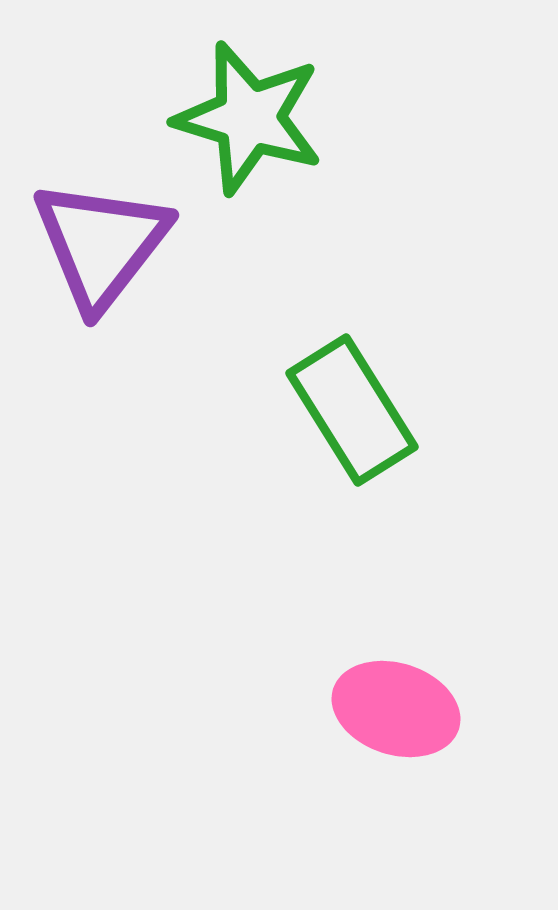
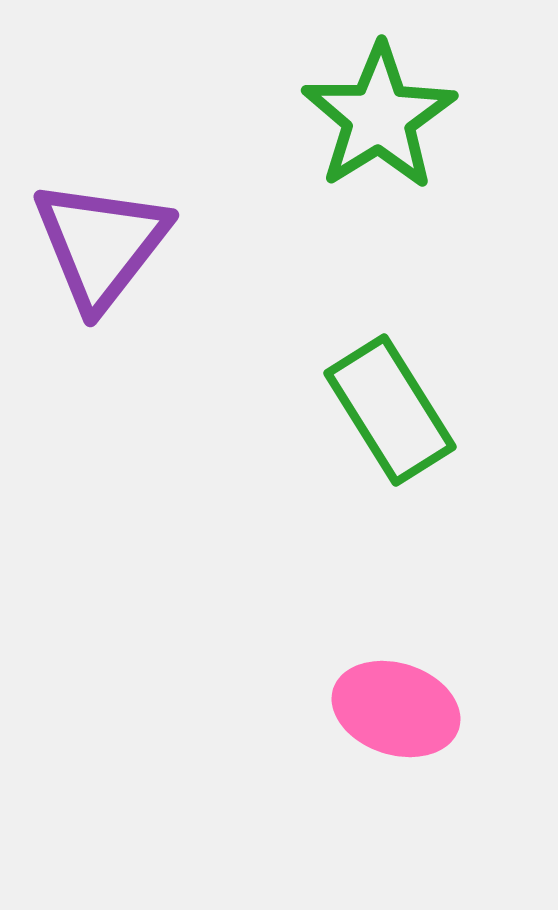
green star: moved 130 px right, 1 px up; rotated 23 degrees clockwise
green rectangle: moved 38 px right
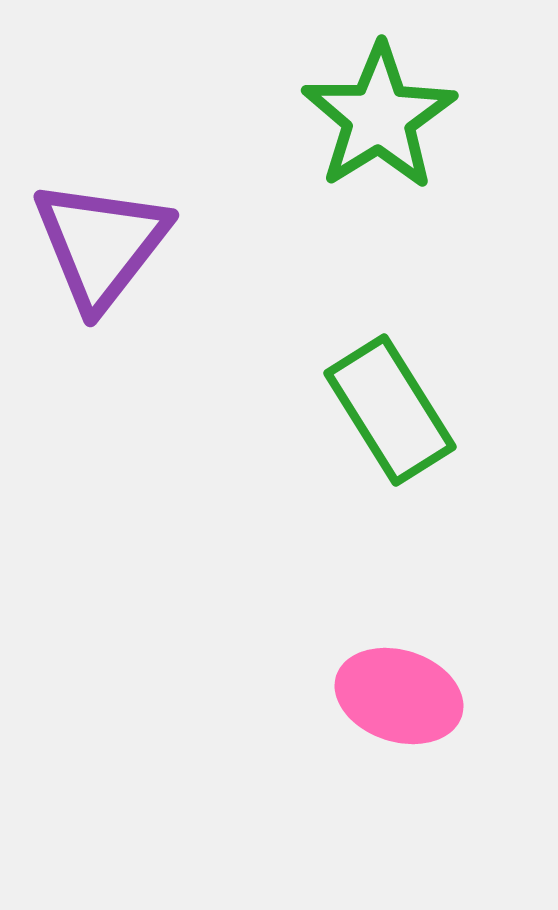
pink ellipse: moved 3 px right, 13 px up
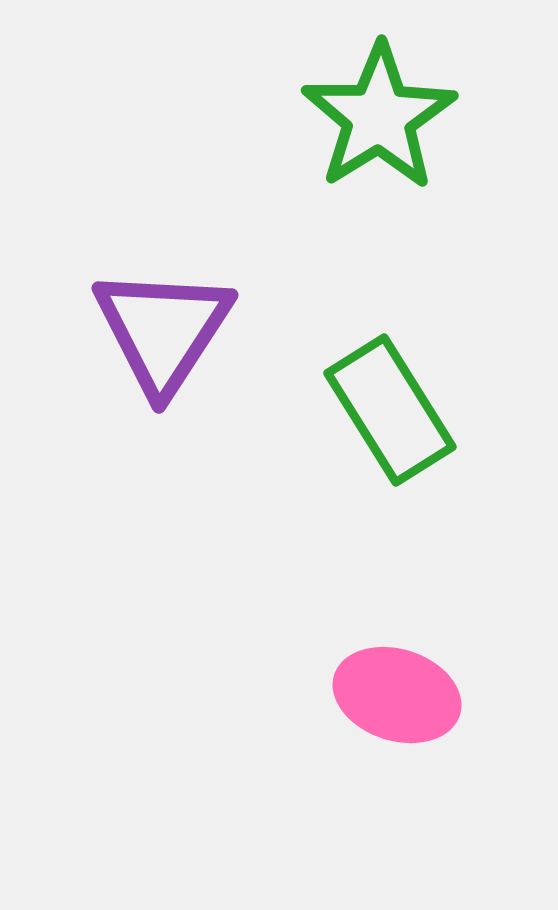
purple triangle: moved 62 px right, 86 px down; rotated 5 degrees counterclockwise
pink ellipse: moved 2 px left, 1 px up
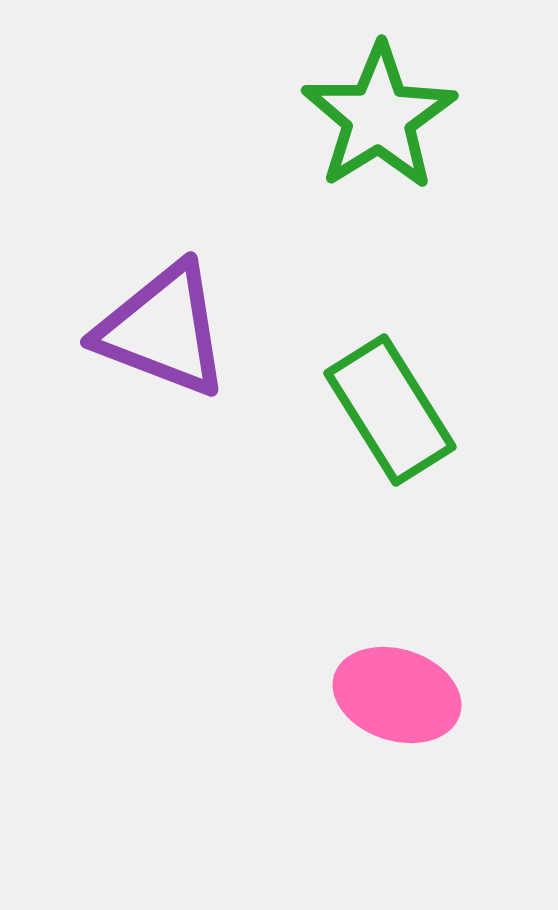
purple triangle: rotated 42 degrees counterclockwise
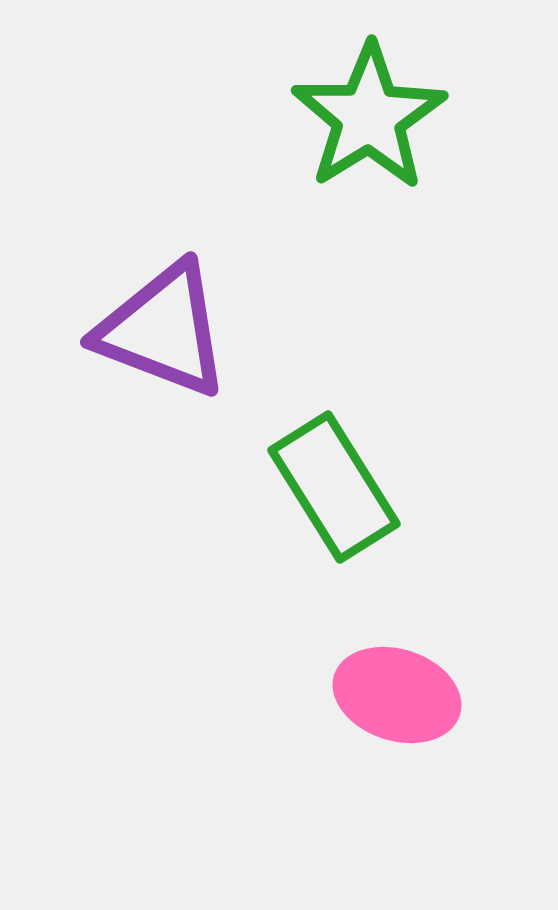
green star: moved 10 px left
green rectangle: moved 56 px left, 77 px down
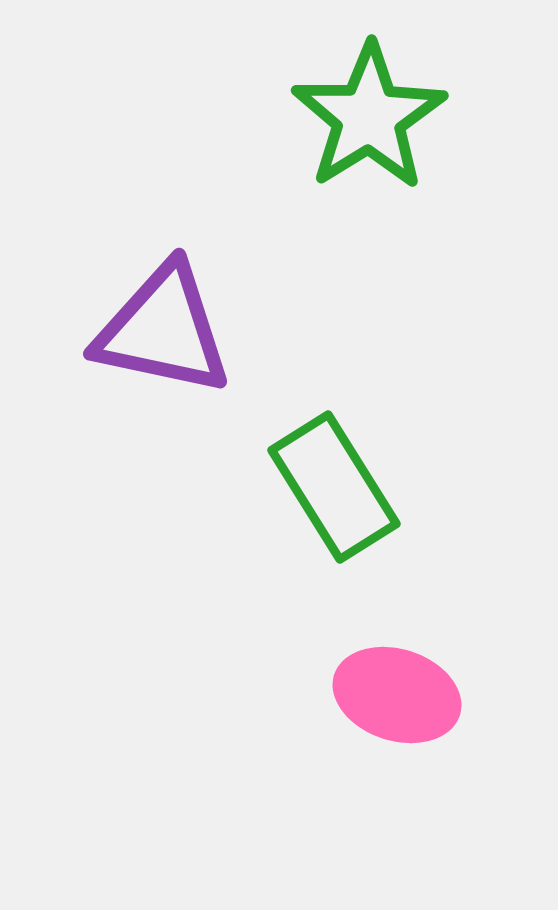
purple triangle: rotated 9 degrees counterclockwise
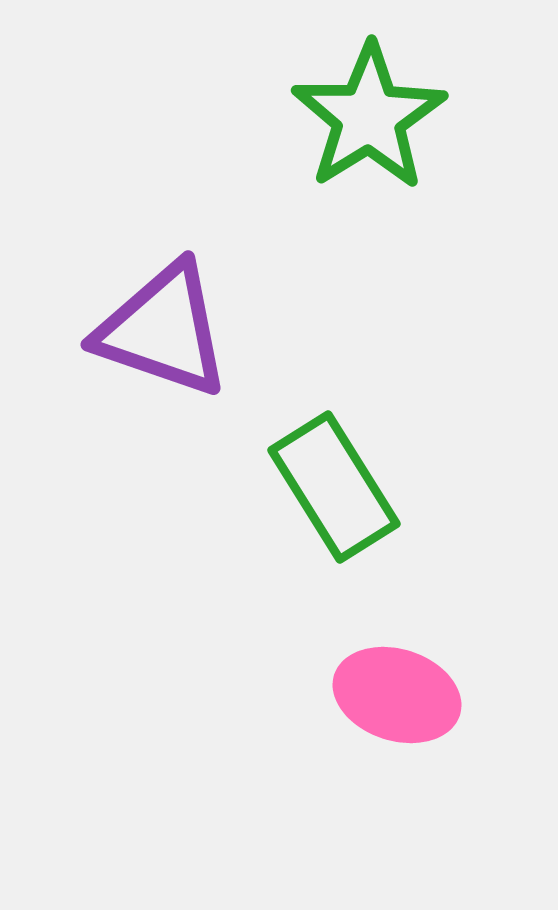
purple triangle: rotated 7 degrees clockwise
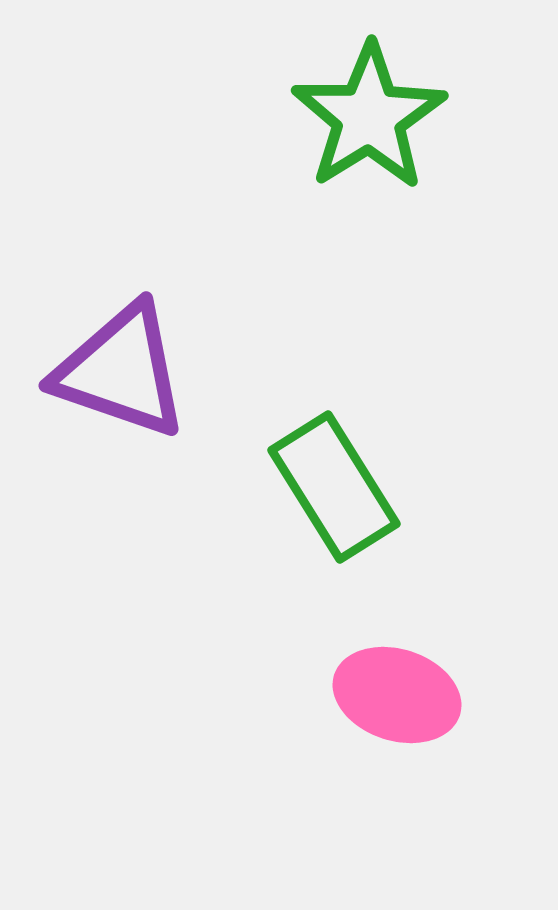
purple triangle: moved 42 px left, 41 px down
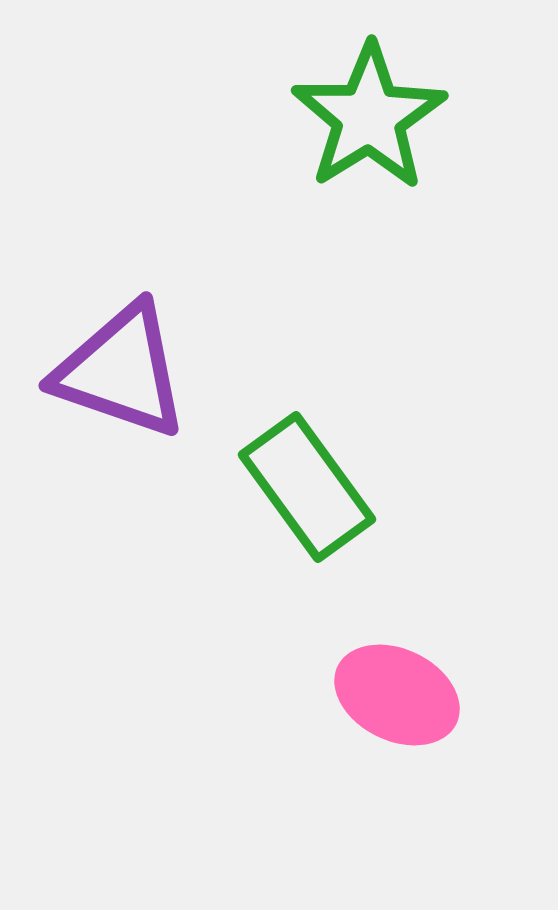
green rectangle: moved 27 px left; rotated 4 degrees counterclockwise
pink ellipse: rotated 8 degrees clockwise
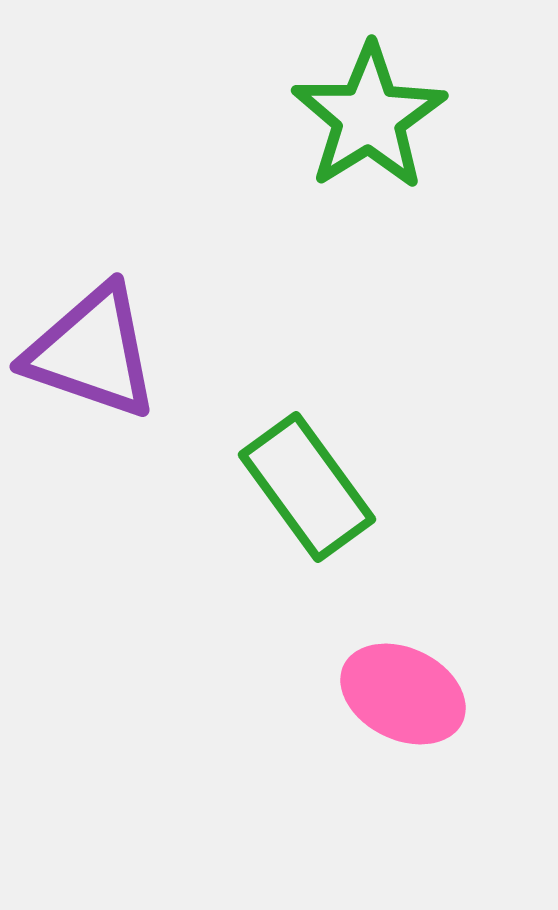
purple triangle: moved 29 px left, 19 px up
pink ellipse: moved 6 px right, 1 px up
